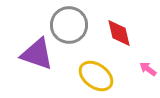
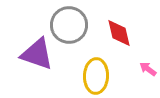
yellow ellipse: rotated 56 degrees clockwise
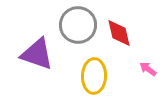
gray circle: moved 9 px right
yellow ellipse: moved 2 px left
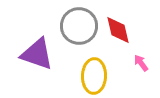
gray circle: moved 1 px right, 1 px down
red diamond: moved 1 px left, 3 px up
pink arrow: moved 7 px left, 6 px up; rotated 18 degrees clockwise
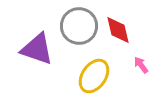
purple triangle: moved 5 px up
pink arrow: moved 2 px down
yellow ellipse: rotated 32 degrees clockwise
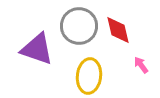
yellow ellipse: moved 5 px left; rotated 28 degrees counterclockwise
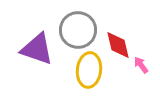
gray circle: moved 1 px left, 4 px down
red diamond: moved 15 px down
yellow ellipse: moved 6 px up
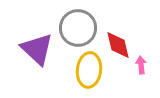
gray circle: moved 2 px up
purple triangle: rotated 24 degrees clockwise
pink arrow: rotated 30 degrees clockwise
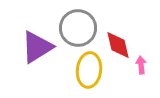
purple triangle: moved 2 px up; rotated 45 degrees clockwise
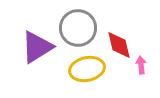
red diamond: moved 1 px right
yellow ellipse: moved 2 px left, 1 px up; rotated 72 degrees clockwise
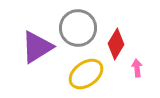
red diamond: moved 3 px left, 1 px up; rotated 44 degrees clockwise
pink arrow: moved 4 px left, 3 px down
yellow ellipse: moved 1 px left, 5 px down; rotated 24 degrees counterclockwise
